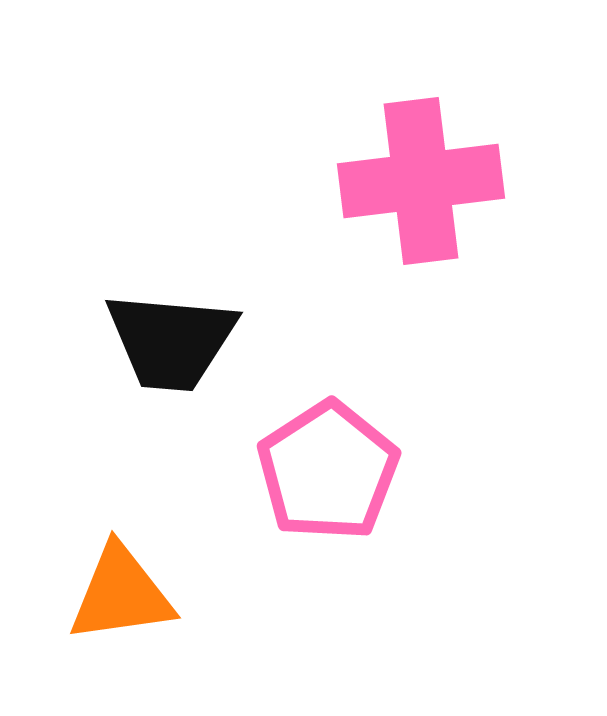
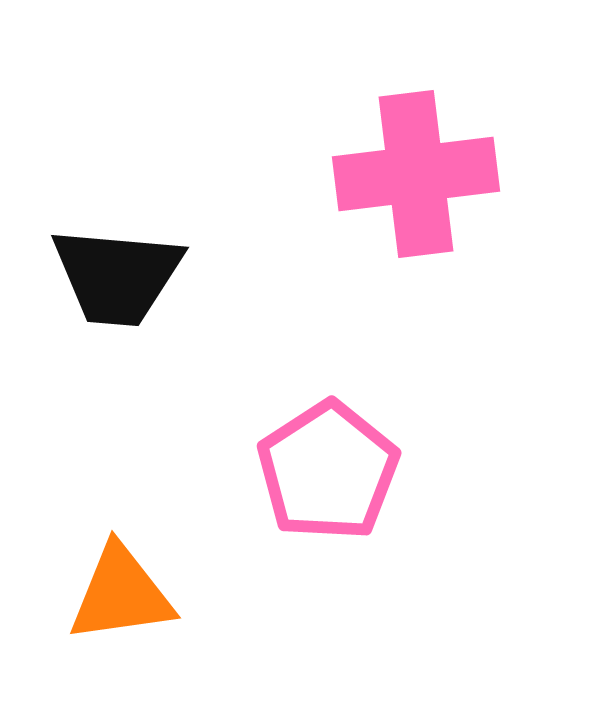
pink cross: moved 5 px left, 7 px up
black trapezoid: moved 54 px left, 65 px up
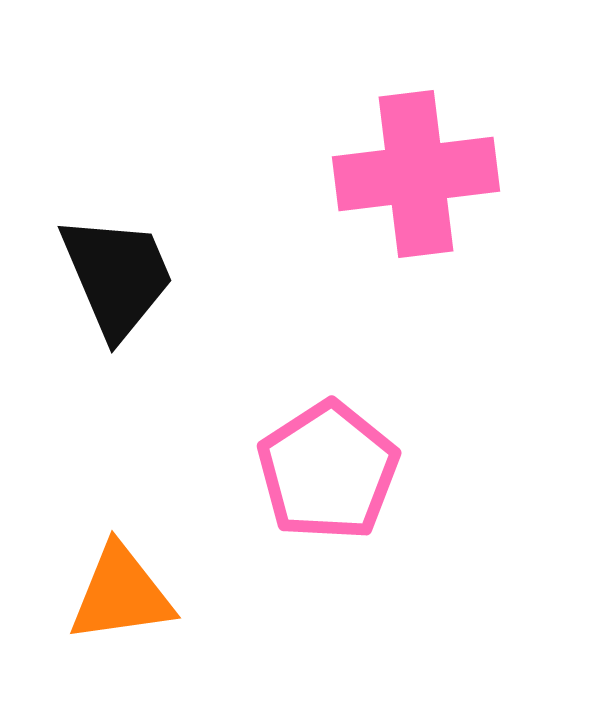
black trapezoid: rotated 118 degrees counterclockwise
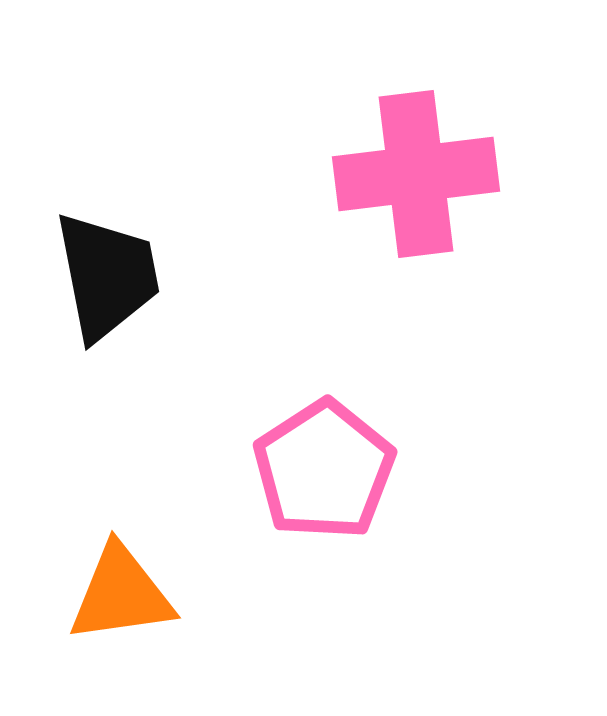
black trapezoid: moved 10 px left; rotated 12 degrees clockwise
pink pentagon: moved 4 px left, 1 px up
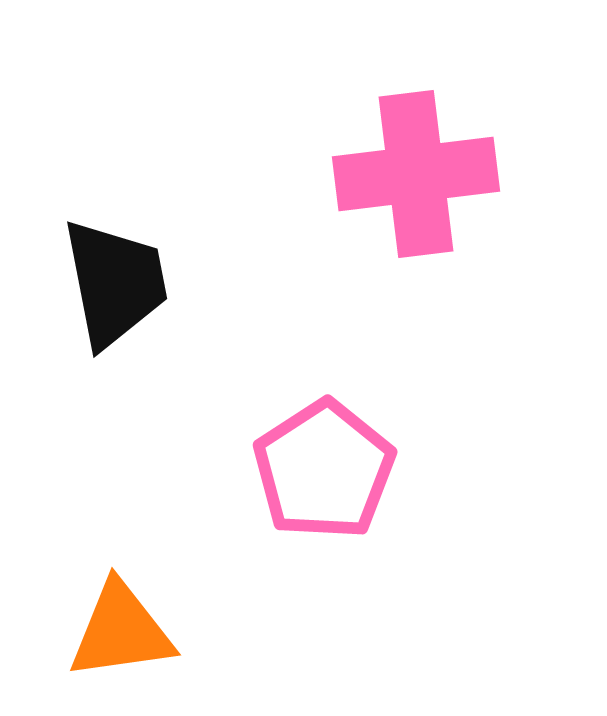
black trapezoid: moved 8 px right, 7 px down
orange triangle: moved 37 px down
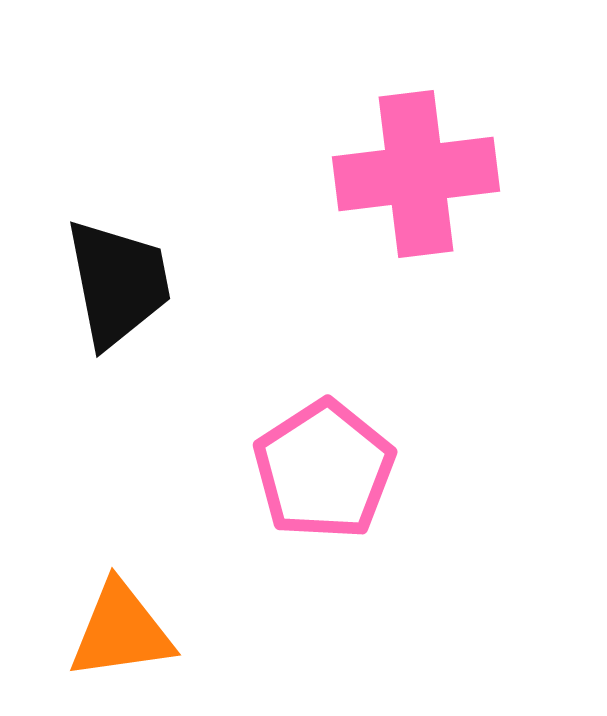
black trapezoid: moved 3 px right
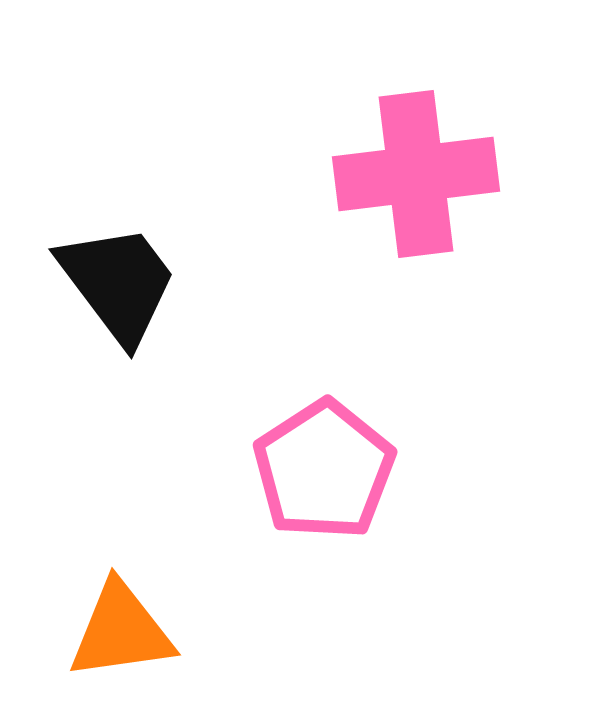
black trapezoid: rotated 26 degrees counterclockwise
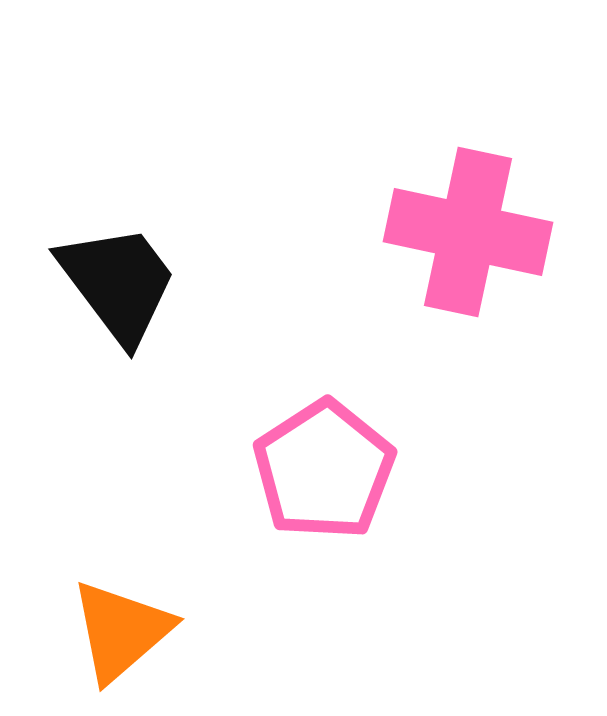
pink cross: moved 52 px right, 58 px down; rotated 19 degrees clockwise
orange triangle: rotated 33 degrees counterclockwise
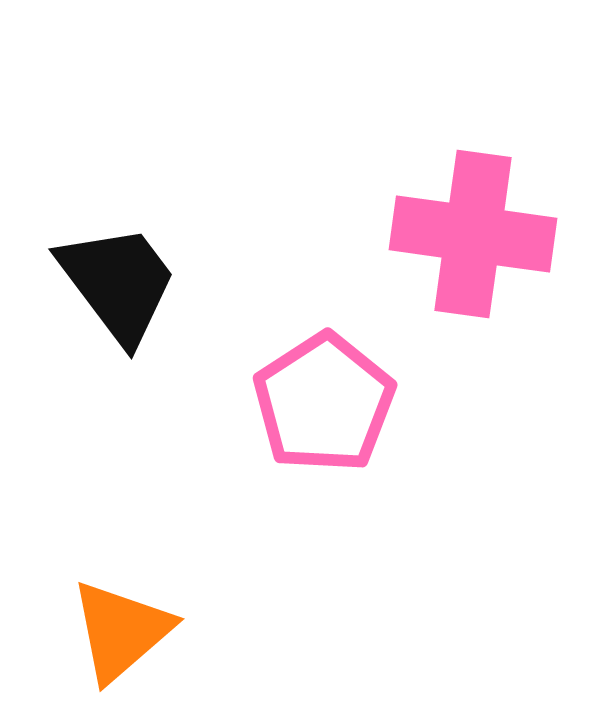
pink cross: moved 5 px right, 2 px down; rotated 4 degrees counterclockwise
pink pentagon: moved 67 px up
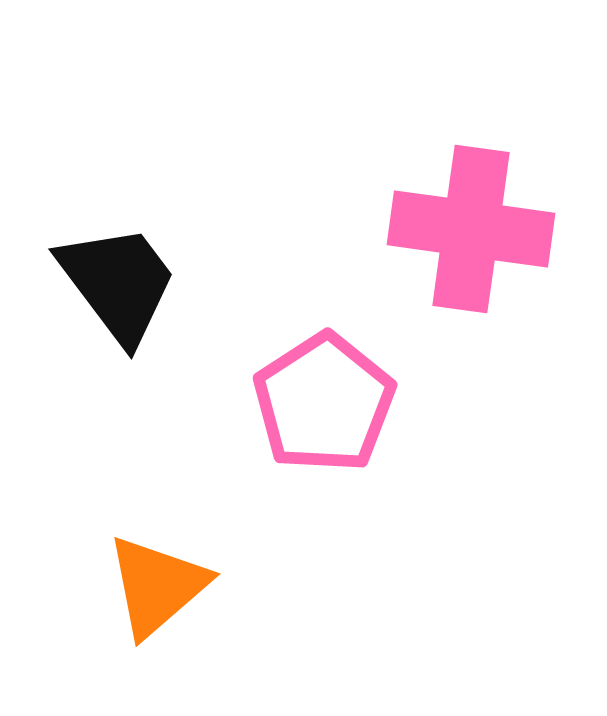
pink cross: moved 2 px left, 5 px up
orange triangle: moved 36 px right, 45 px up
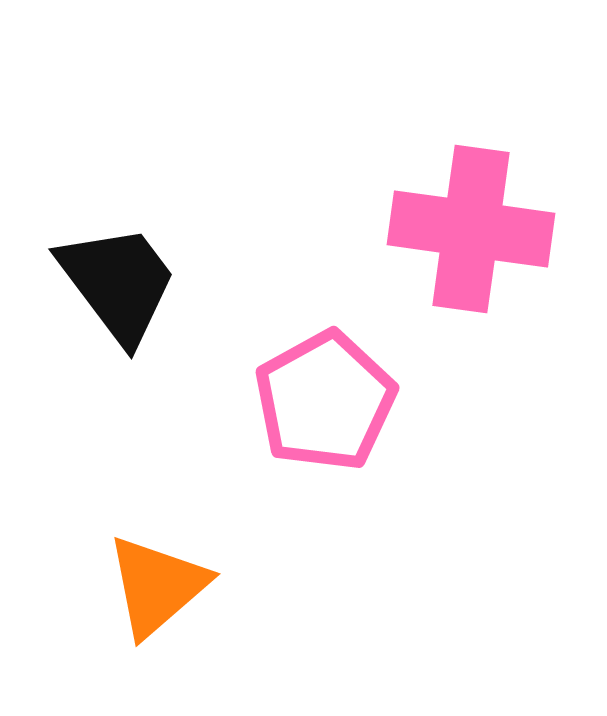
pink pentagon: moved 1 px right, 2 px up; rotated 4 degrees clockwise
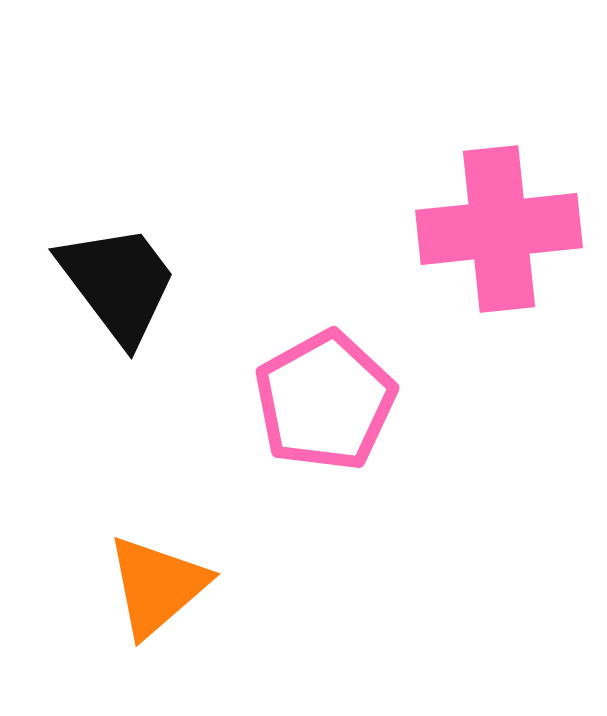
pink cross: moved 28 px right; rotated 14 degrees counterclockwise
